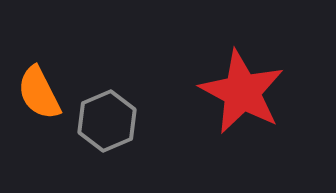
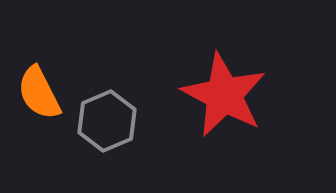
red star: moved 18 px left, 3 px down
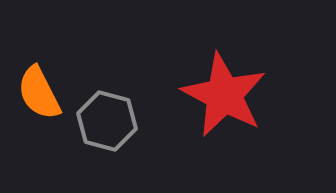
gray hexagon: rotated 22 degrees counterclockwise
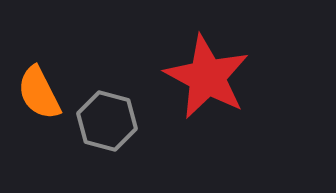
red star: moved 17 px left, 18 px up
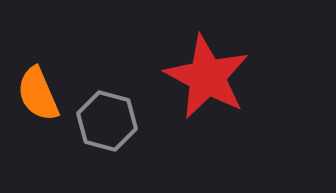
orange semicircle: moved 1 px left, 1 px down; rotated 4 degrees clockwise
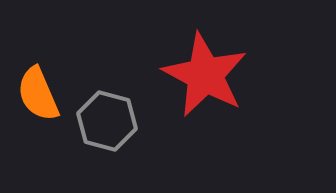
red star: moved 2 px left, 2 px up
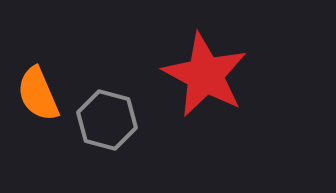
gray hexagon: moved 1 px up
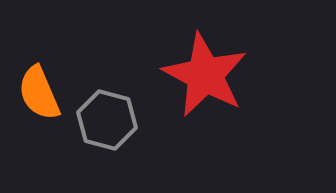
orange semicircle: moved 1 px right, 1 px up
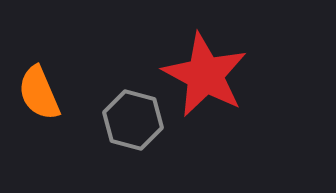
gray hexagon: moved 26 px right
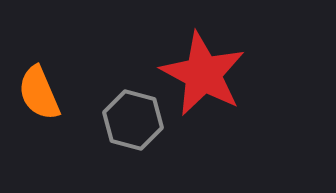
red star: moved 2 px left, 1 px up
